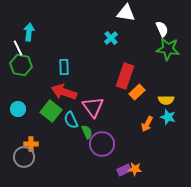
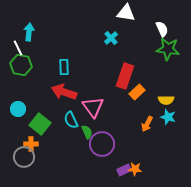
green square: moved 11 px left, 13 px down
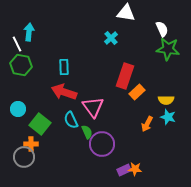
white line: moved 1 px left, 4 px up
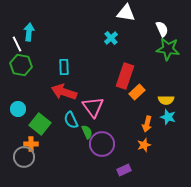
orange arrow: rotated 14 degrees counterclockwise
orange star: moved 9 px right, 24 px up; rotated 24 degrees counterclockwise
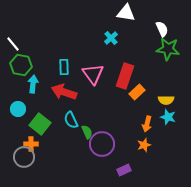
cyan arrow: moved 4 px right, 52 px down
white line: moved 4 px left; rotated 14 degrees counterclockwise
pink triangle: moved 33 px up
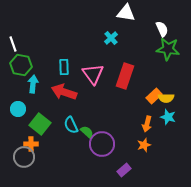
white line: rotated 21 degrees clockwise
orange rectangle: moved 17 px right, 4 px down
yellow semicircle: moved 2 px up
cyan semicircle: moved 5 px down
green semicircle: rotated 24 degrees counterclockwise
purple rectangle: rotated 16 degrees counterclockwise
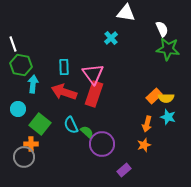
red rectangle: moved 31 px left, 18 px down
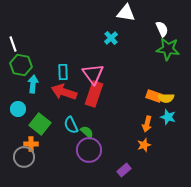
cyan rectangle: moved 1 px left, 5 px down
orange rectangle: rotated 63 degrees clockwise
purple circle: moved 13 px left, 6 px down
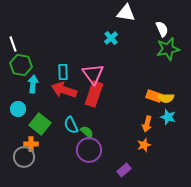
green star: rotated 20 degrees counterclockwise
red arrow: moved 2 px up
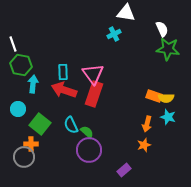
cyan cross: moved 3 px right, 4 px up; rotated 16 degrees clockwise
green star: rotated 20 degrees clockwise
